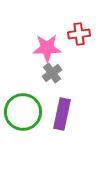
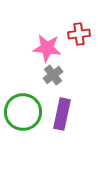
pink star: rotated 8 degrees clockwise
gray cross: moved 1 px right, 2 px down
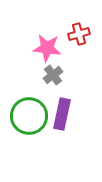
red cross: rotated 10 degrees counterclockwise
green circle: moved 6 px right, 4 px down
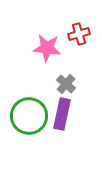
gray cross: moved 13 px right, 9 px down; rotated 12 degrees counterclockwise
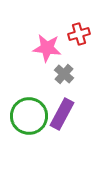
gray cross: moved 2 px left, 10 px up
purple rectangle: rotated 16 degrees clockwise
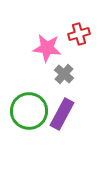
green circle: moved 5 px up
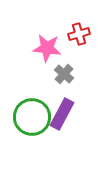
green circle: moved 3 px right, 6 px down
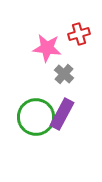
green circle: moved 4 px right
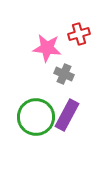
gray cross: rotated 18 degrees counterclockwise
purple rectangle: moved 5 px right, 1 px down
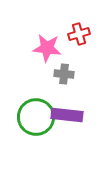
gray cross: rotated 18 degrees counterclockwise
purple rectangle: rotated 68 degrees clockwise
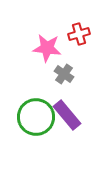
gray cross: rotated 30 degrees clockwise
purple rectangle: rotated 44 degrees clockwise
